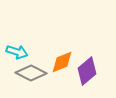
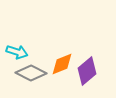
orange diamond: moved 2 px down
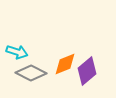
orange diamond: moved 3 px right
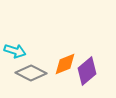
cyan arrow: moved 2 px left, 1 px up
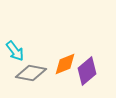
cyan arrow: rotated 35 degrees clockwise
gray diamond: rotated 16 degrees counterclockwise
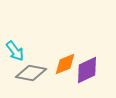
purple diamond: moved 1 px up; rotated 16 degrees clockwise
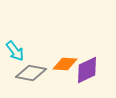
orange diamond: rotated 25 degrees clockwise
